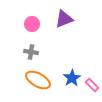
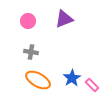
pink circle: moved 4 px left, 3 px up
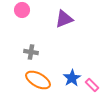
pink circle: moved 6 px left, 11 px up
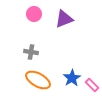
pink circle: moved 12 px right, 4 px down
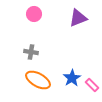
purple triangle: moved 14 px right, 1 px up
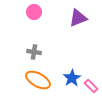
pink circle: moved 2 px up
gray cross: moved 3 px right
pink rectangle: moved 1 px left, 1 px down
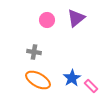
pink circle: moved 13 px right, 8 px down
purple triangle: moved 2 px left; rotated 18 degrees counterclockwise
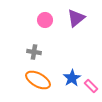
pink circle: moved 2 px left
